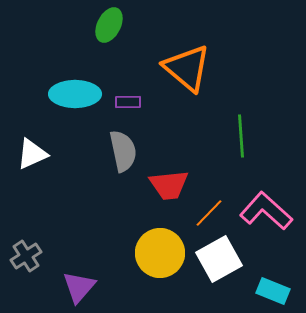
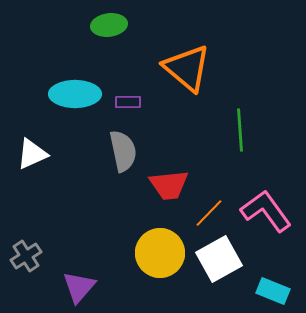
green ellipse: rotated 56 degrees clockwise
green line: moved 1 px left, 6 px up
pink L-shape: rotated 12 degrees clockwise
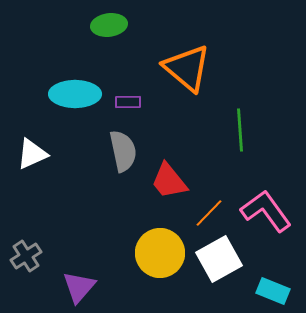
red trapezoid: moved 4 px up; rotated 57 degrees clockwise
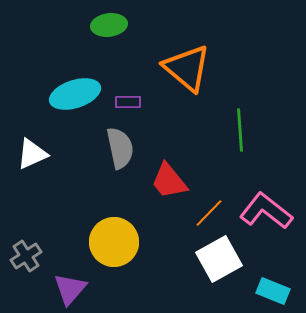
cyan ellipse: rotated 18 degrees counterclockwise
gray semicircle: moved 3 px left, 3 px up
pink L-shape: rotated 16 degrees counterclockwise
yellow circle: moved 46 px left, 11 px up
purple triangle: moved 9 px left, 2 px down
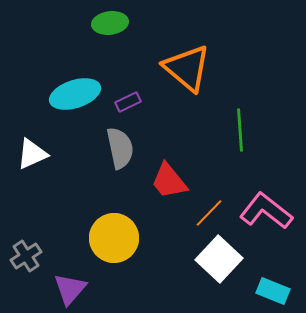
green ellipse: moved 1 px right, 2 px up
purple rectangle: rotated 25 degrees counterclockwise
yellow circle: moved 4 px up
white square: rotated 18 degrees counterclockwise
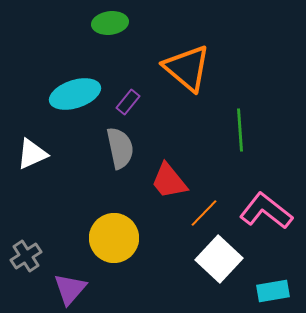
purple rectangle: rotated 25 degrees counterclockwise
orange line: moved 5 px left
cyan rectangle: rotated 32 degrees counterclockwise
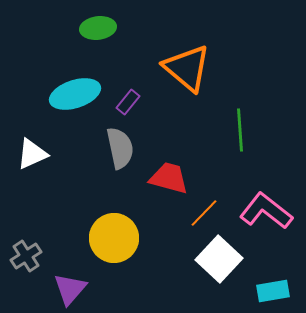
green ellipse: moved 12 px left, 5 px down
red trapezoid: moved 3 px up; rotated 144 degrees clockwise
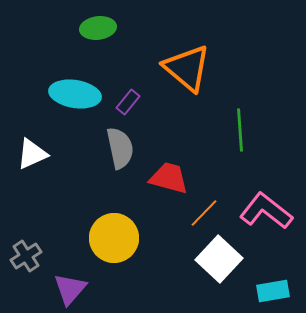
cyan ellipse: rotated 27 degrees clockwise
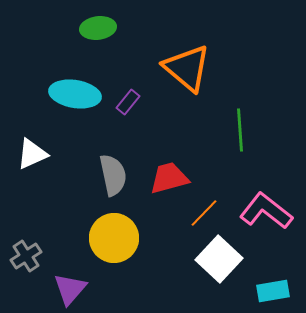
gray semicircle: moved 7 px left, 27 px down
red trapezoid: rotated 30 degrees counterclockwise
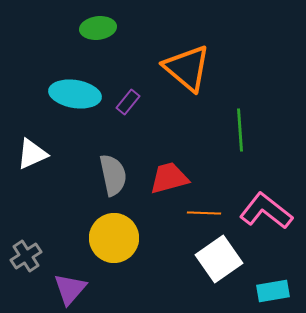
orange line: rotated 48 degrees clockwise
white square: rotated 12 degrees clockwise
